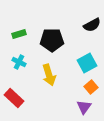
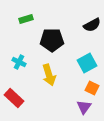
green rectangle: moved 7 px right, 15 px up
orange square: moved 1 px right, 1 px down; rotated 24 degrees counterclockwise
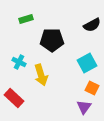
yellow arrow: moved 8 px left
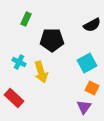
green rectangle: rotated 48 degrees counterclockwise
yellow arrow: moved 3 px up
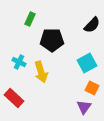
green rectangle: moved 4 px right
black semicircle: rotated 18 degrees counterclockwise
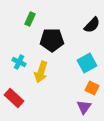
yellow arrow: rotated 35 degrees clockwise
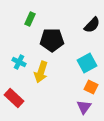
orange square: moved 1 px left, 1 px up
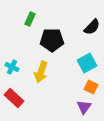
black semicircle: moved 2 px down
cyan cross: moved 7 px left, 5 px down
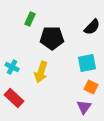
black pentagon: moved 2 px up
cyan square: rotated 18 degrees clockwise
